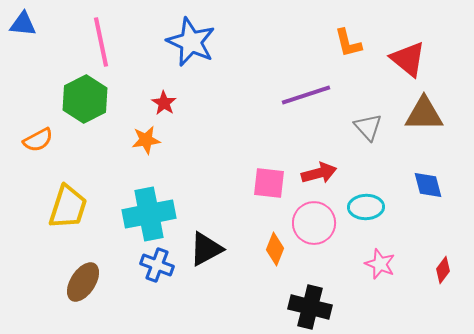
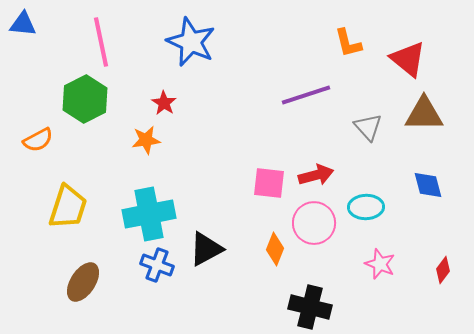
red arrow: moved 3 px left, 2 px down
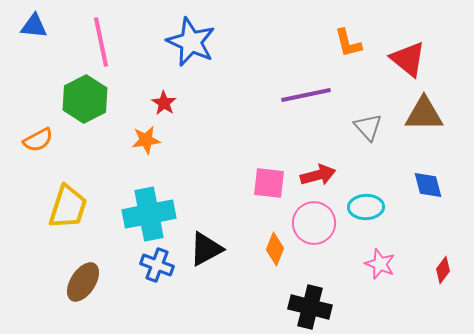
blue triangle: moved 11 px right, 2 px down
purple line: rotated 6 degrees clockwise
red arrow: moved 2 px right
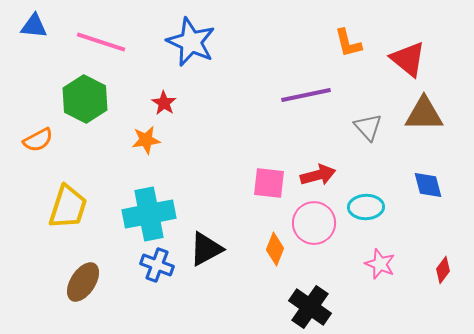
pink line: rotated 60 degrees counterclockwise
green hexagon: rotated 6 degrees counterclockwise
black cross: rotated 21 degrees clockwise
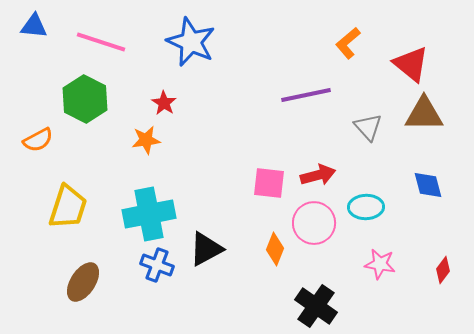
orange L-shape: rotated 64 degrees clockwise
red triangle: moved 3 px right, 5 px down
pink star: rotated 12 degrees counterclockwise
black cross: moved 6 px right, 1 px up
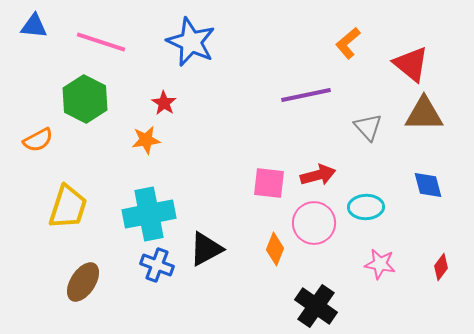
red diamond: moved 2 px left, 3 px up
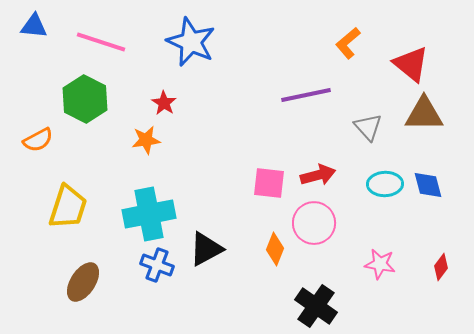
cyan ellipse: moved 19 px right, 23 px up
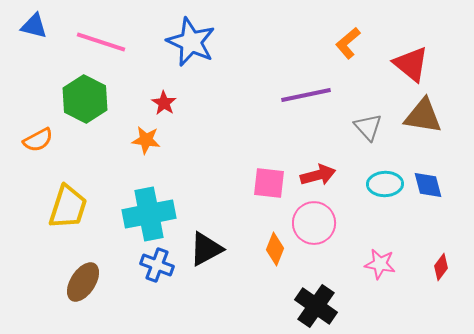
blue triangle: rotated 8 degrees clockwise
brown triangle: moved 1 px left, 2 px down; rotated 9 degrees clockwise
orange star: rotated 16 degrees clockwise
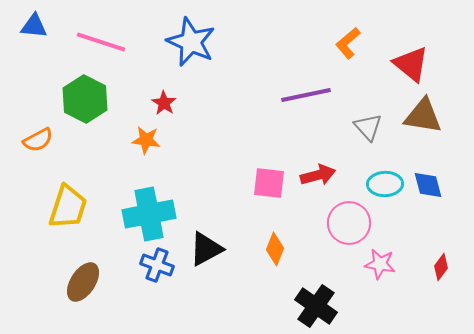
blue triangle: rotated 8 degrees counterclockwise
pink circle: moved 35 px right
